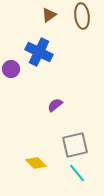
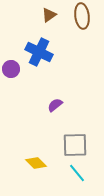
gray square: rotated 12 degrees clockwise
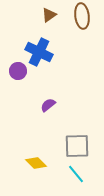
purple circle: moved 7 px right, 2 px down
purple semicircle: moved 7 px left
gray square: moved 2 px right, 1 px down
cyan line: moved 1 px left, 1 px down
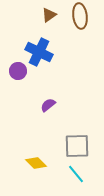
brown ellipse: moved 2 px left
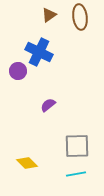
brown ellipse: moved 1 px down
yellow diamond: moved 9 px left
cyan line: rotated 60 degrees counterclockwise
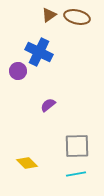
brown ellipse: moved 3 px left; rotated 70 degrees counterclockwise
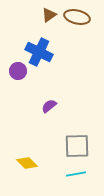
purple semicircle: moved 1 px right, 1 px down
